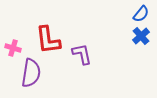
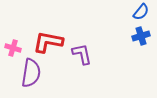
blue semicircle: moved 2 px up
blue cross: rotated 24 degrees clockwise
red L-shape: moved 2 px down; rotated 108 degrees clockwise
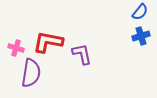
blue semicircle: moved 1 px left
pink cross: moved 3 px right
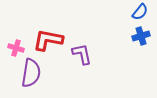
red L-shape: moved 2 px up
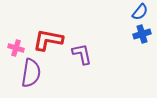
blue cross: moved 1 px right, 2 px up
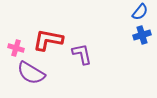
blue cross: moved 1 px down
purple semicircle: rotated 112 degrees clockwise
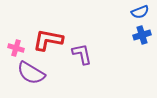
blue semicircle: rotated 30 degrees clockwise
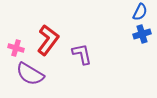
blue semicircle: rotated 42 degrees counterclockwise
blue cross: moved 1 px up
red L-shape: rotated 116 degrees clockwise
purple semicircle: moved 1 px left, 1 px down
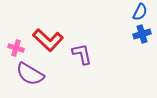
red L-shape: rotated 96 degrees clockwise
